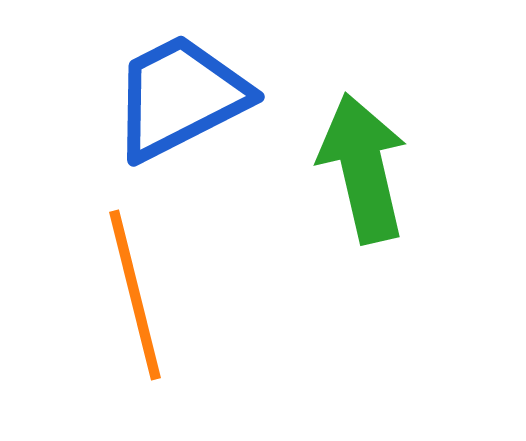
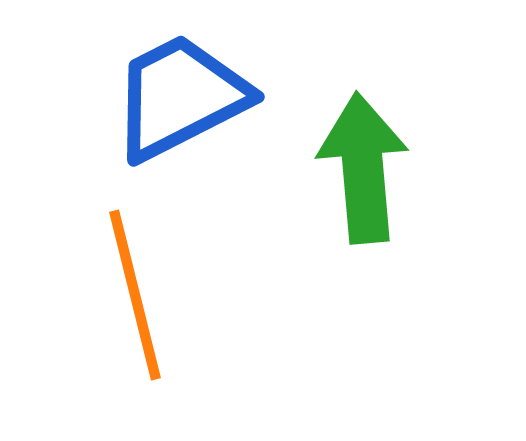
green arrow: rotated 8 degrees clockwise
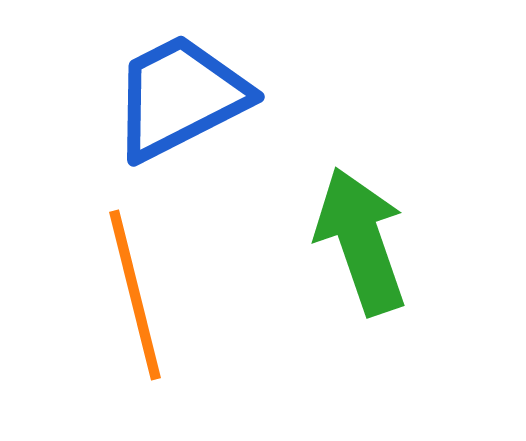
green arrow: moved 2 px left, 73 px down; rotated 14 degrees counterclockwise
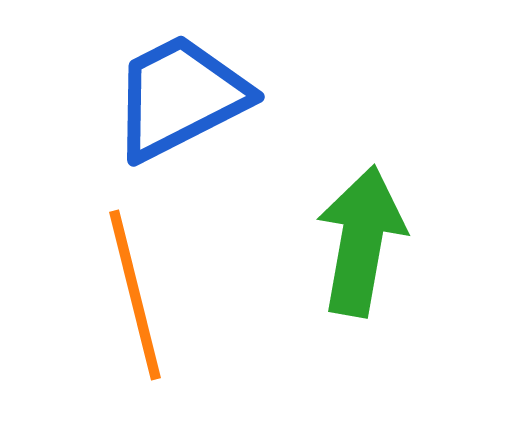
green arrow: rotated 29 degrees clockwise
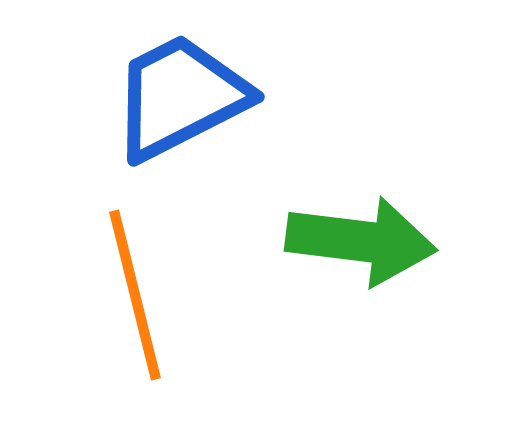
green arrow: rotated 87 degrees clockwise
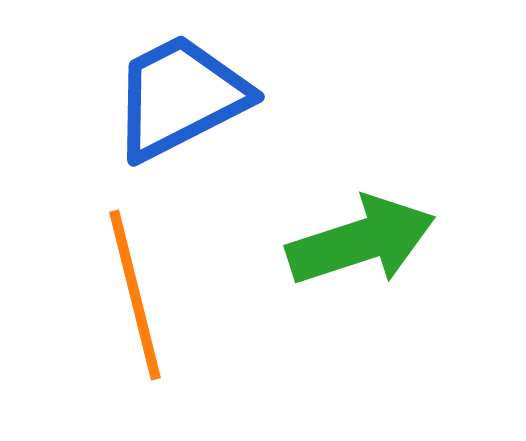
green arrow: rotated 25 degrees counterclockwise
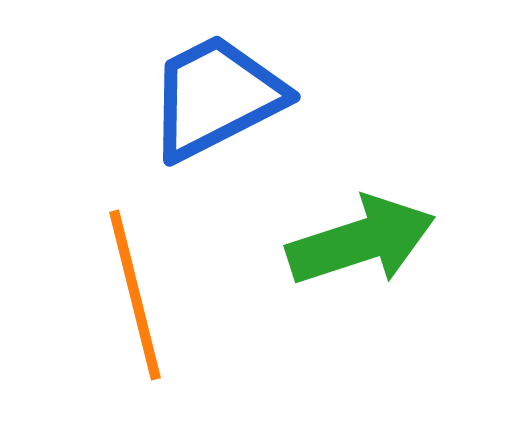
blue trapezoid: moved 36 px right
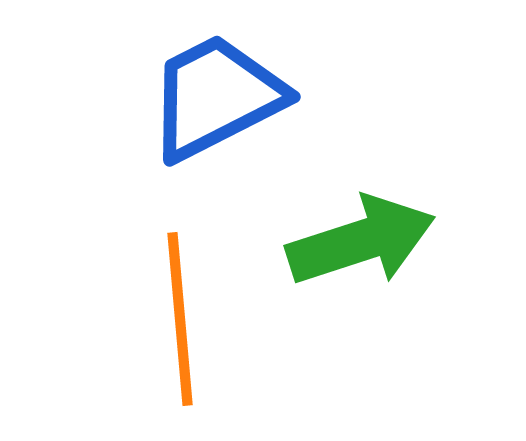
orange line: moved 45 px right, 24 px down; rotated 9 degrees clockwise
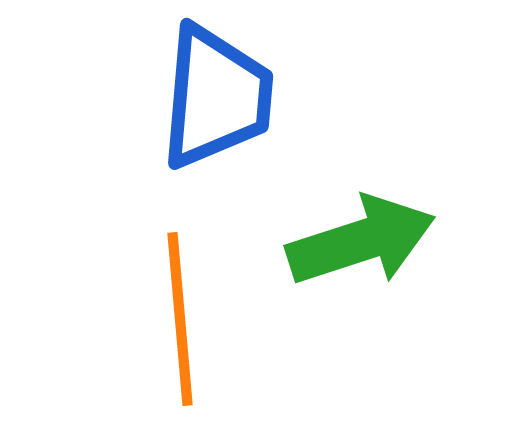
blue trapezoid: rotated 122 degrees clockwise
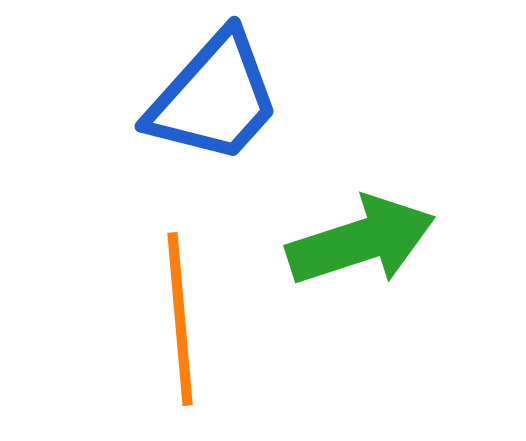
blue trapezoid: moved 2 px left, 1 px down; rotated 37 degrees clockwise
